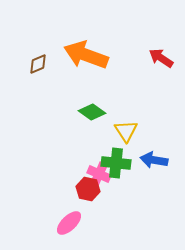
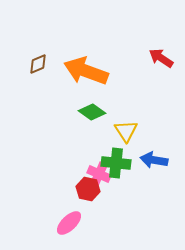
orange arrow: moved 16 px down
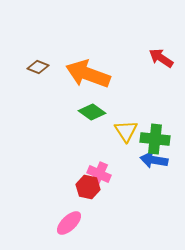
brown diamond: moved 3 px down; rotated 45 degrees clockwise
orange arrow: moved 2 px right, 3 px down
green cross: moved 39 px right, 24 px up
red hexagon: moved 2 px up
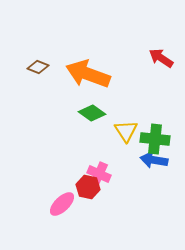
green diamond: moved 1 px down
pink ellipse: moved 7 px left, 19 px up
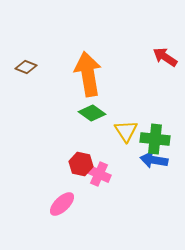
red arrow: moved 4 px right, 1 px up
brown diamond: moved 12 px left
orange arrow: rotated 60 degrees clockwise
red hexagon: moved 7 px left, 23 px up
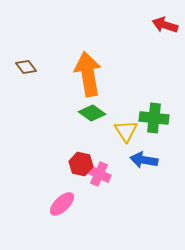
red arrow: moved 32 px up; rotated 15 degrees counterclockwise
brown diamond: rotated 30 degrees clockwise
green cross: moved 1 px left, 21 px up
blue arrow: moved 10 px left
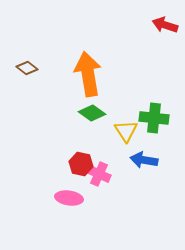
brown diamond: moved 1 px right, 1 px down; rotated 15 degrees counterclockwise
pink ellipse: moved 7 px right, 6 px up; rotated 52 degrees clockwise
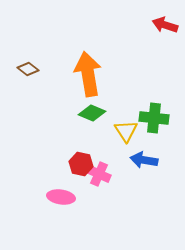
brown diamond: moved 1 px right, 1 px down
green diamond: rotated 12 degrees counterclockwise
pink ellipse: moved 8 px left, 1 px up
